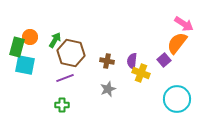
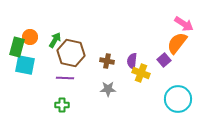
purple line: rotated 24 degrees clockwise
gray star: rotated 21 degrees clockwise
cyan circle: moved 1 px right
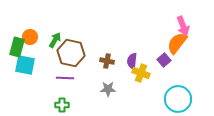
pink arrow: moved 1 px left, 2 px down; rotated 36 degrees clockwise
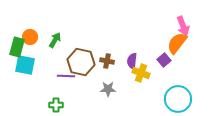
brown hexagon: moved 10 px right, 9 px down
purple line: moved 1 px right, 2 px up
green cross: moved 6 px left
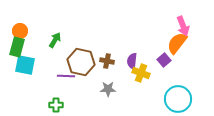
orange circle: moved 10 px left, 6 px up
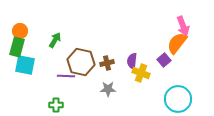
brown cross: moved 2 px down; rotated 24 degrees counterclockwise
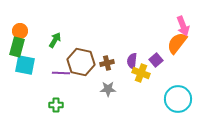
purple square: moved 8 px left
purple line: moved 5 px left, 3 px up
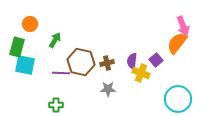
orange circle: moved 10 px right, 7 px up
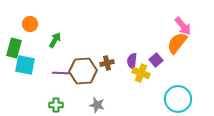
pink arrow: rotated 18 degrees counterclockwise
green rectangle: moved 3 px left, 1 px down
brown hexagon: moved 2 px right, 9 px down; rotated 16 degrees counterclockwise
gray star: moved 11 px left, 16 px down; rotated 14 degrees clockwise
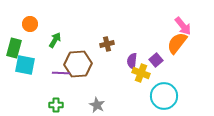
brown cross: moved 19 px up
brown hexagon: moved 5 px left, 7 px up
cyan circle: moved 14 px left, 3 px up
gray star: rotated 14 degrees clockwise
